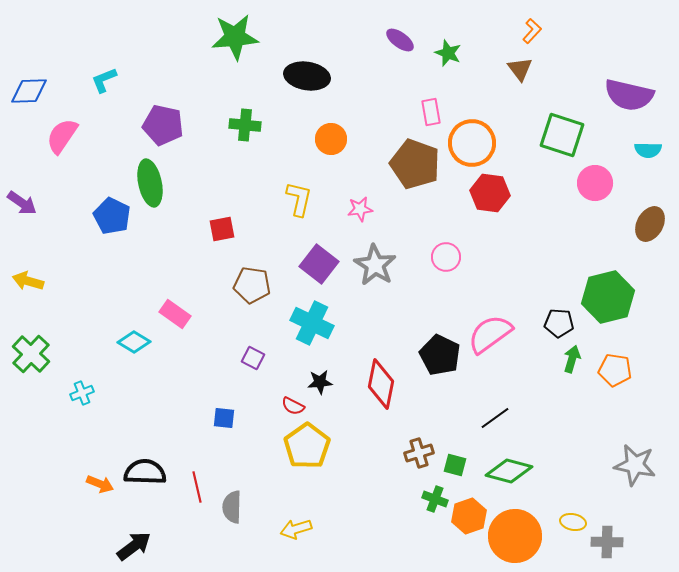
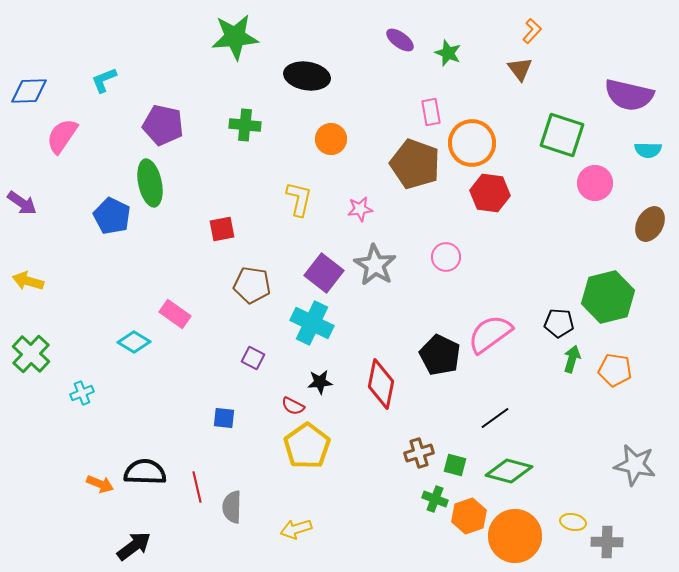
purple square at (319, 264): moved 5 px right, 9 px down
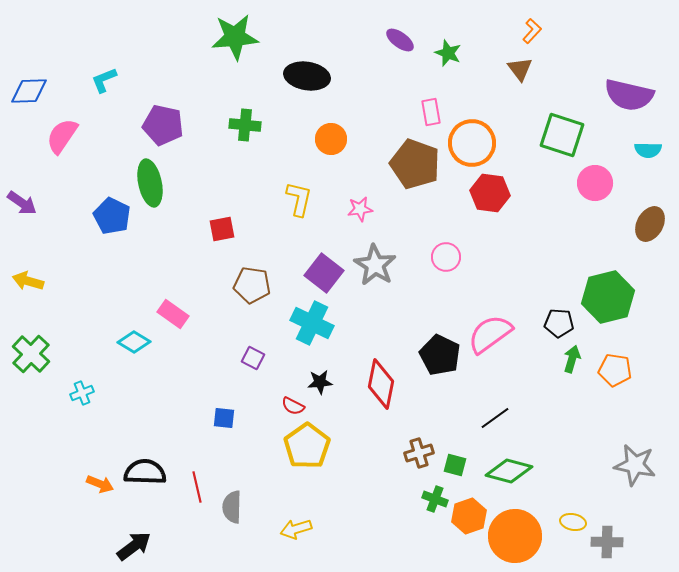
pink rectangle at (175, 314): moved 2 px left
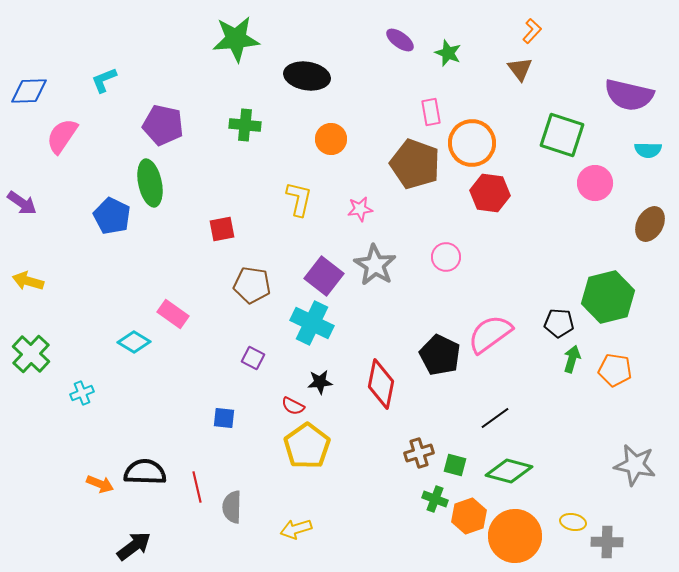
green star at (235, 37): moved 1 px right, 2 px down
purple square at (324, 273): moved 3 px down
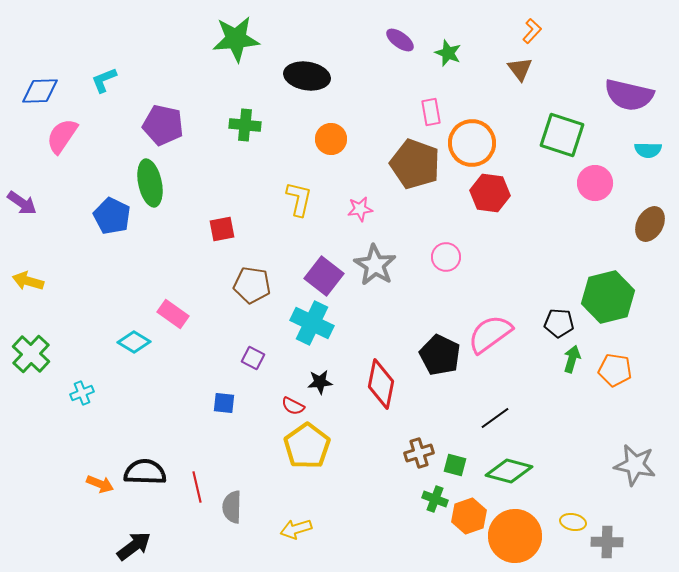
blue diamond at (29, 91): moved 11 px right
blue square at (224, 418): moved 15 px up
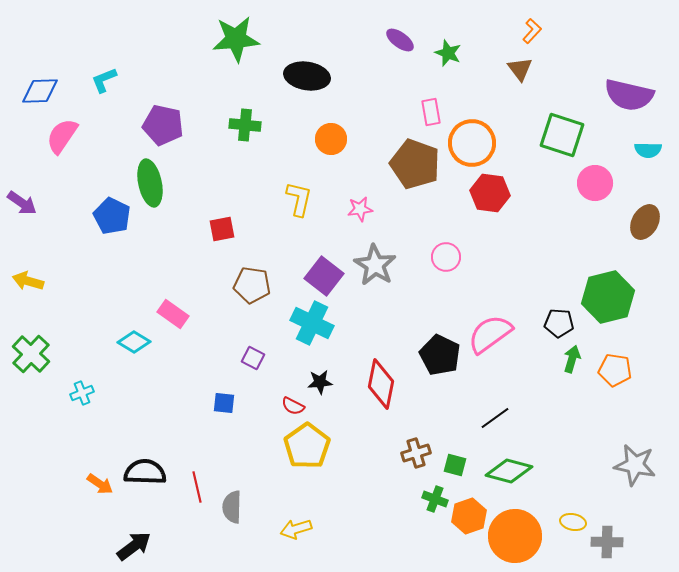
brown ellipse at (650, 224): moved 5 px left, 2 px up
brown cross at (419, 453): moved 3 px left
orange arrow at (100, 484): rotated 12 degrees clockwise
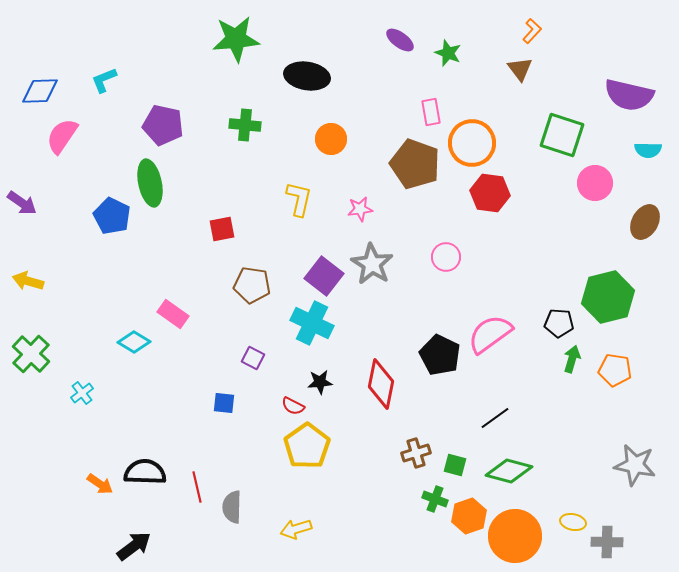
gray star at (375, 265): moved 3 px left, 1 px up
cyan cross at (82, 393): rotated 15 degrees counterclockwise
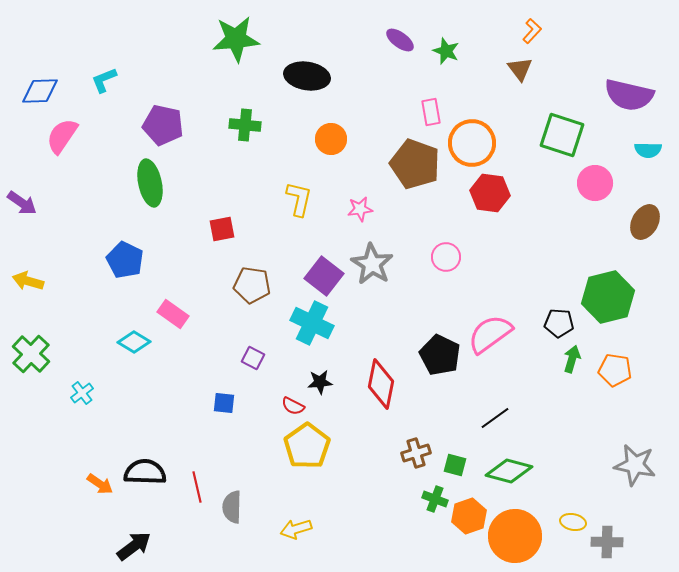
green star at (448, 53): moved 2 px left, 2 px up
blue pentagon at (112, 216): moved 13 px right, 44 px down
